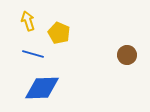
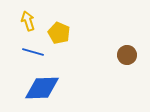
blue line: moved 2 px up
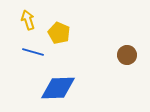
yellow arrow: moved 1 px up
blue diamond: moved 16 px right
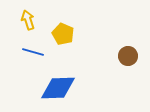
yellow pentagon: moved 4 px right, 1 px down
brown circle: moved 1 px right, 1 px down
